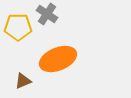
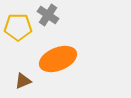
gray cross: moved 1 px right, 1 px down
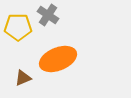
brown triangle: moved 3 px up
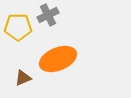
gray cross: rotated 30 degrees clockwise
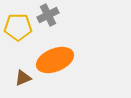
orange ellipse: moved 3 px left, 1 px down
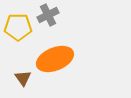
orange ellipse: moved 1 px up
brown triangle: rotated 42 degrees counterclockwise
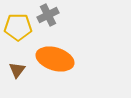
orange ellipse: rotated 39 degrees clockwise
brown triangle: moved 6 px left, 8 px up; rotated 12 degrees clockwise
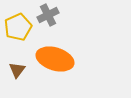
yellow pentagon: rotated 24 degrees counterclockwise
